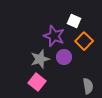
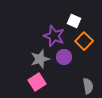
pink square: rotated 18 degrees clockwise
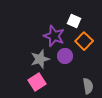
purple circle: moved 1 px right, 1 px up
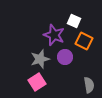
purple star: moved 1 px up
orange square: rotated 18 degrees counterclockwise
purple circle: moved 1 px down
gray semicircle: moved 1 px right, 1 px up
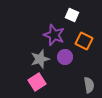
white square: moved 2 px left, 6 px up
